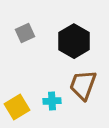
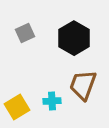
black hexagon: moved 3 px up
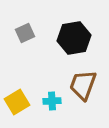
black hexagon: rotated 20 degrees clockwise
yellow square: moved 5 px up
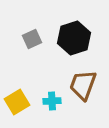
gray square: moved 7 px right, 6 px down
black hexagon: rotated 8 degrees counterclockwise
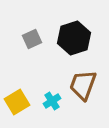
cyan cross: rotated 30 degrees counterclockwise
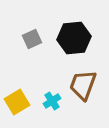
black hexagon: rotated 12 degrees clockwise
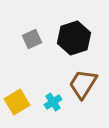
black hexagon: rotated 12 degrees counterclockwise
brown trapezoid: moved 1 px up; rotated 12 degrees clockwise
cyan cross: moved 1 px right, 1 px down
